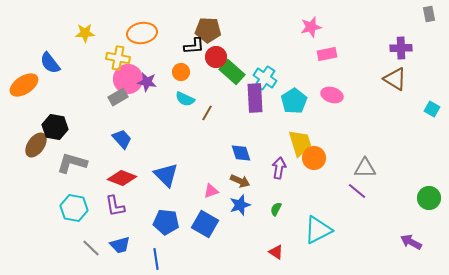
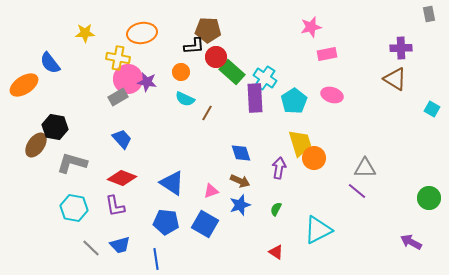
blue triangle at (166, 175): moved 6 px right, 8 px down; rotated 12 degrees counterclockwise
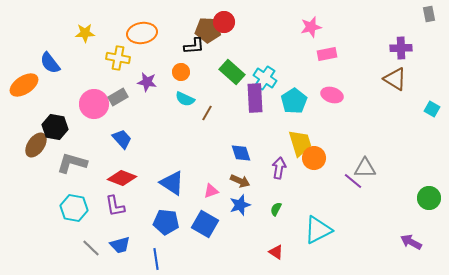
red circle at (216, 57): moved 8 px right, 35 px up
pink circle at (128, 79): moved 34 px left, 25 px down
purple line at (357, 191): moved 4 px left, 10 px up
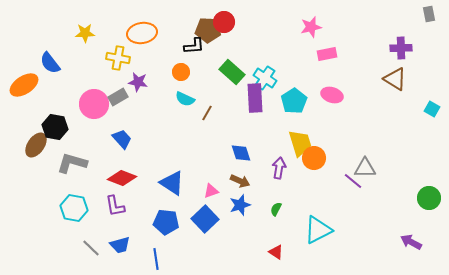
purple star at (147, 82): moved 9 px left
blue square at (205, 224): moved 5 px up; rotated 16 degrees clockwise
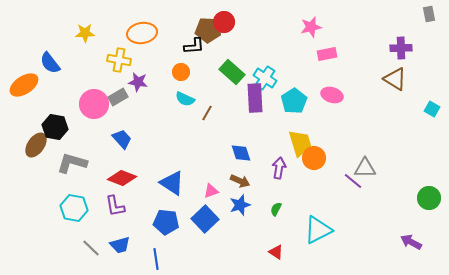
yellow cross at (118, 58): moved 1 px right, 2 px down
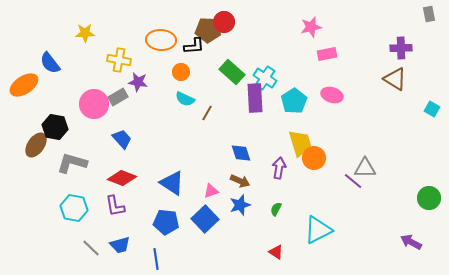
orange ellipse at (142, 33): moved 19 px right, 7 px down; rotated 12 degrees clockwise
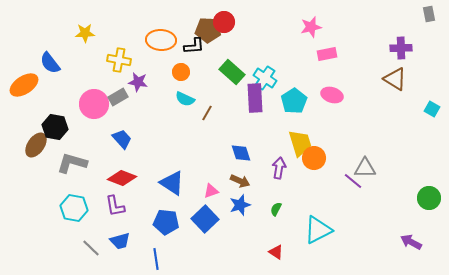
blue trapezoid at (120, 245): moved 4 px up
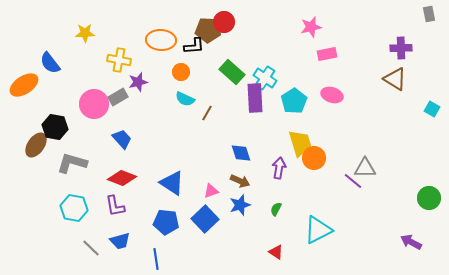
purple star at (138, 82): rotated 24 degrees counterclockwise
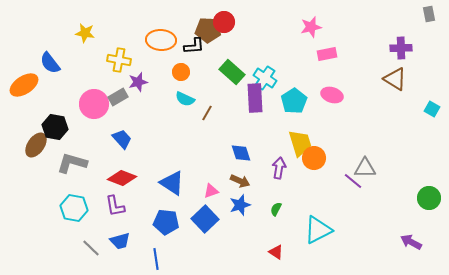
yellow star at (85, 33): rotated 12 degrees clockwise
